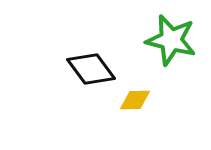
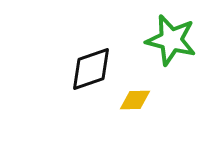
black diamond: rotated 72 degrees counterclockwise
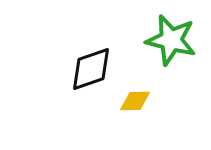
yellow diamond: moved 1 px down
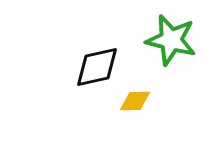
black diamond: moved 6 px right, 2 px up; rotated 6 degrees clockwise
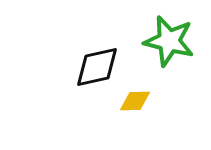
green star: moved 2 px left, 1 px down
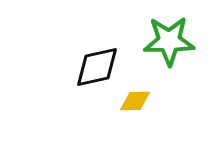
green star: rotated 15 degrees counterclockwise
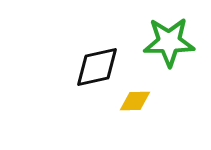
green star: moved 1 px down
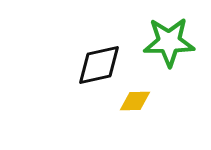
black diamond: moved 2 px right, 2 px up
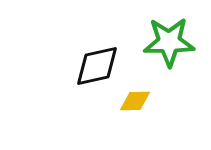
black diamond: moved 2 px left, 1 px down
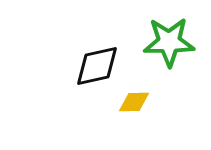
yellow diamond: moved 1 px left, 1 px down
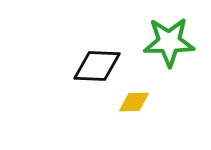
black diamond: rotated 15 degrees clockwise
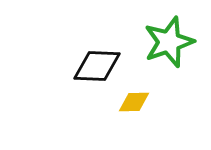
green star: rotated 18 degrees counterclockwise
